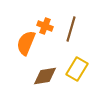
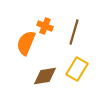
brown line: moved 3 px right, 3 px down
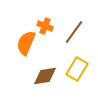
brown line: rotated 20 degrees clockwise
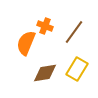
brown diamond: moved 3 px up
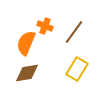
brown diamond: moved 18 px left
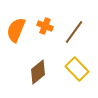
orange semicircle: moved 10 px left, 13 px up
yellow rectangle: rotated 75 degrees counterclockwise
brown diamond: moved 11 px right, 1 px up; rotated 30 degrees counterclockwise
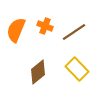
brown line: rotated 20 degrees clockwise
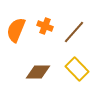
brown line: rotated 15 degrees counterclockwise
brown diamond: rotated 40 degrees clockwise
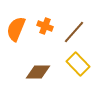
orange semicircle: moved 1 px up
yellow rectangle: moved 1 px right, 5 px up
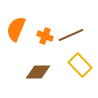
orange cross: moved 10 px down
brown line: moved 3 px left, 3 px down; rotated 25 degrees clockwise
yellow rectangle: moved 2 px right, 1 px down
